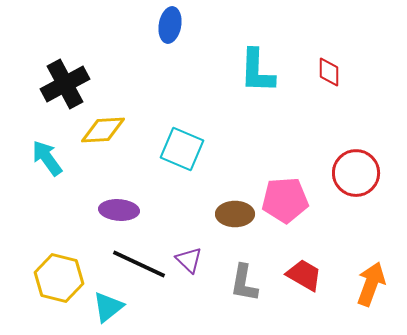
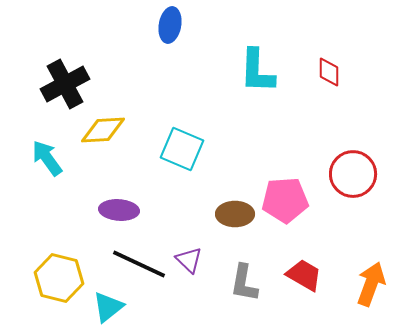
red circle: moved 3 px left, 1 px down
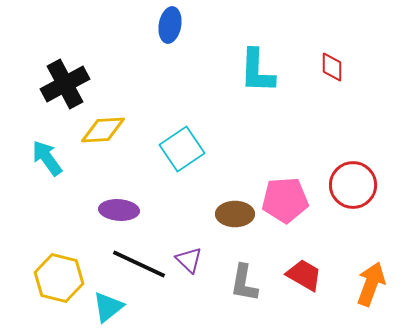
red diamond: moved 3 px right, 5 px up
cyan square: rotated 33 degrees clockwise
red circle: moved 11 px down
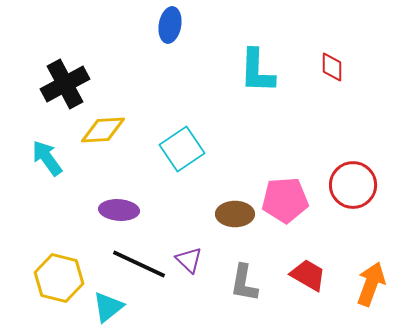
red trapezoid: moved 4 px right
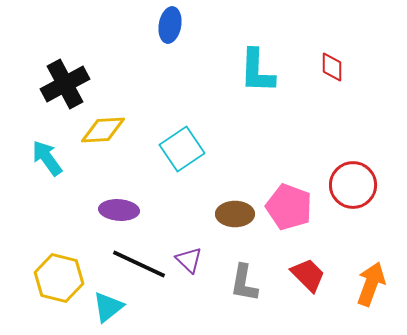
pink pentagon: moved 4 px right, 7 px down; rotated 24 degrees clockwise
red trapezoid: rotated 15 degrees clockwise
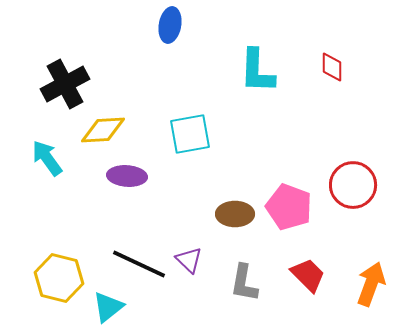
cyan square: moved 8 px right, 15 px up; rotated 24 degrees clockwise
purple ellipse: moved 8 px right, 34 px up
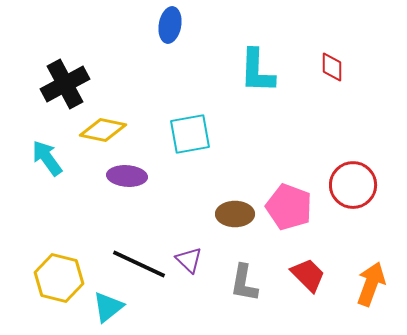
yellow diamond: rotated 15 degrees clockwise
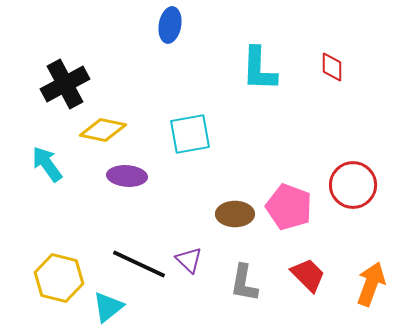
cyan L-shape: moved 2 px right, 2 px up
cyan arrow: moved 6 px down
